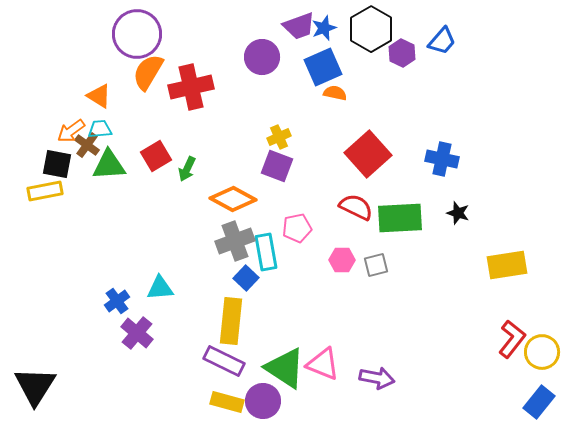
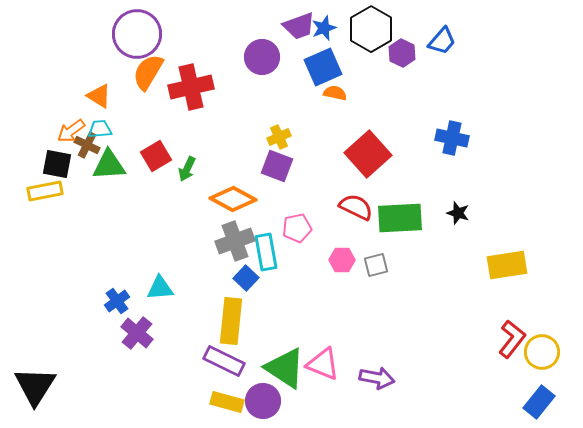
brown cross at (87, 145): rotated 10 degrees counterclockwise
blue cross at (442, 159): moved 10 px right, 21 px up
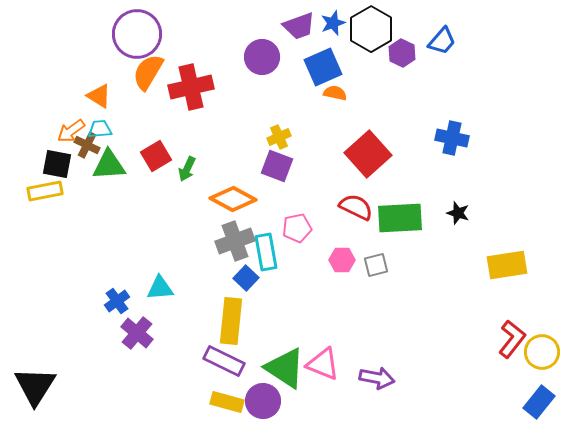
blue star at (324, 28): moved 9 px right, 5 px up
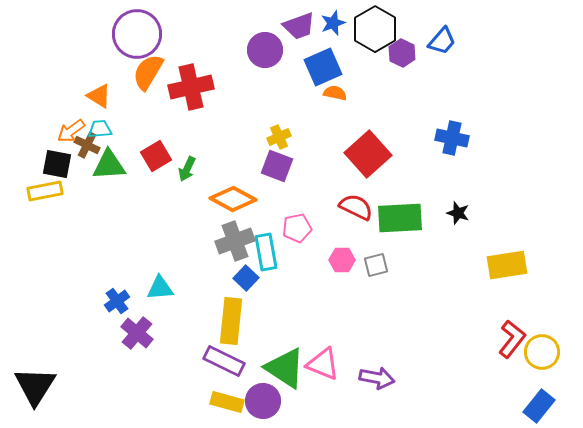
black hexagon at (371, 29): moved 4 px right
purple circle at (262, 57): moved 3 px right, 7 px up
blue rectangle at (539, 402): moved 4 px down
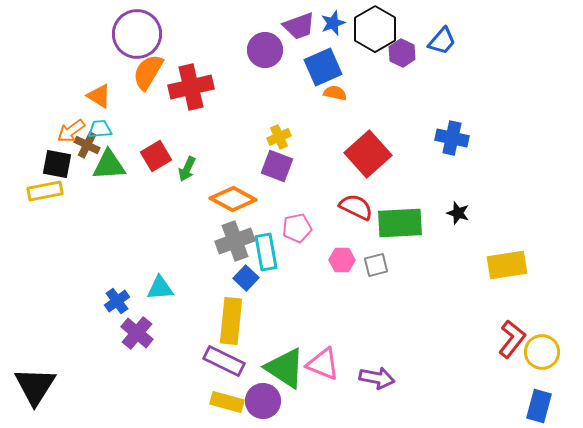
green rectangle at (400, 218): moved 5 px down
blue rectangle at (539, 406): rotated 24 degrees counterclockwise
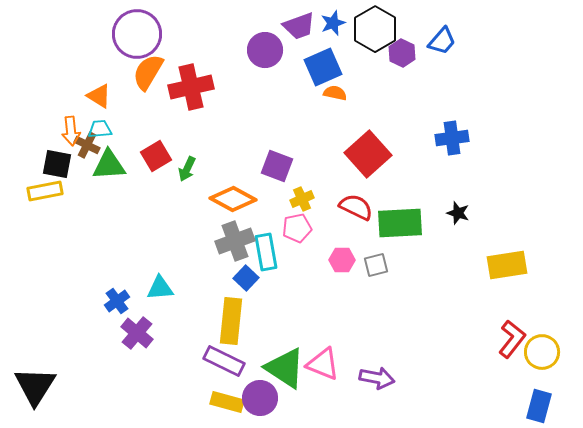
orange arrow at (71, 131): rotated 60 degrees counterclockwise
yellow cross at (279, 137): moved 23 px right, 62 px down
blue cross at (452, 138): rotated 20 degrees counterclockwise
purple circle at (263, 401): moved 3 px left, 3 px up
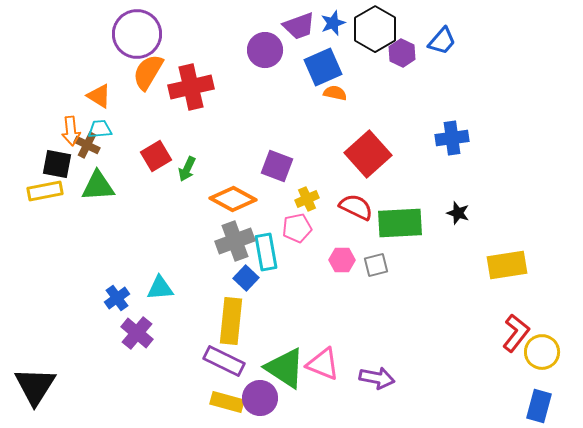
green triangle at (109, 165): moved 11 px left, 21 px down
yellow cross at (302, 199): moved 5 px right
blue cross at (117, 301): moved 3 px up
red L-shape at (512, 339): moved 4 px right, 6 px up
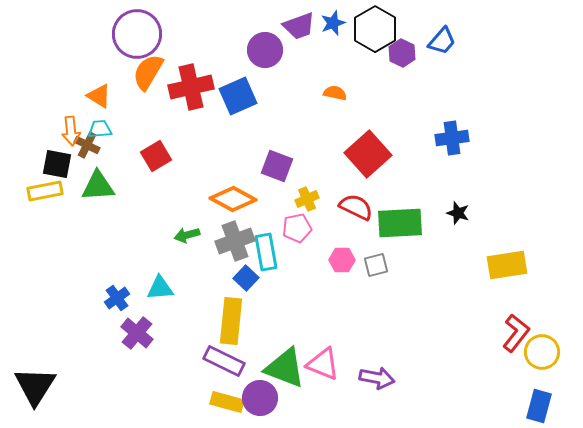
blue square at (323, 67): moved 85 px left, 29 px down
green arrow at (187, 169): moved 66 px down; rotated 50 degrees clockwise
green triangle at (285, 368): rotated 12 degrees counterclockwise
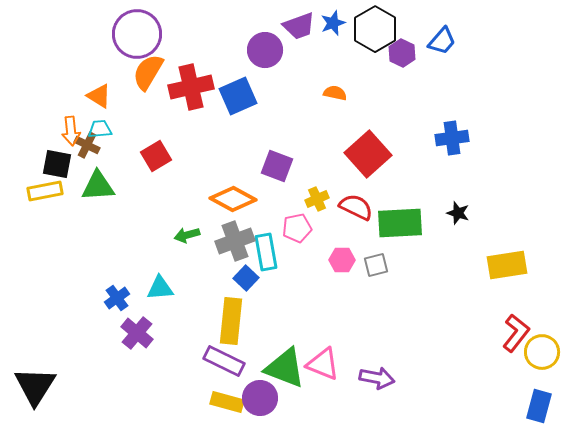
yellow cross at (307, 199): moved 10 px right
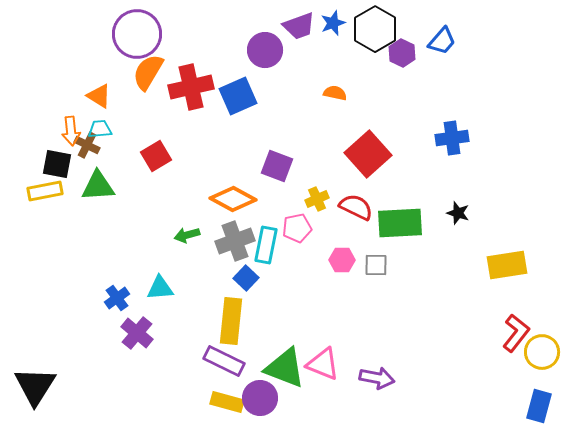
cyan rectangle at (266, 252): moved 7 px up; rotated 21 degrees clockwise
gray square at (376, 265): rotated 15 degrees clockwise
